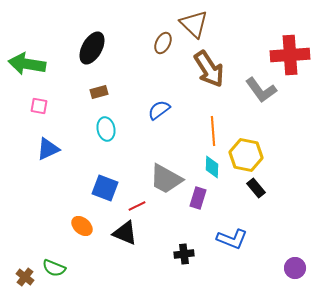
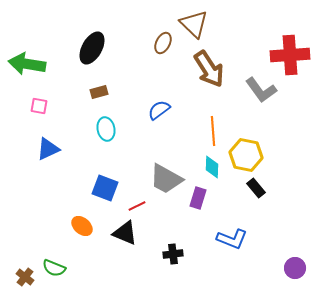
black cross: moved 11 px left
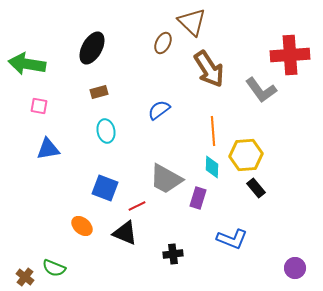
brown triangle: moved 2 px left, 2 px up
cyan ellipse: moved 2 px down
blue triangle: rotated 15 degrees clockwise
yellow hexagon: rotated 16 degrees counterclockwise
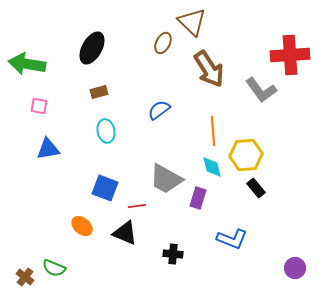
cyan diamond: rotated 15 degrees counterclockwise
red line: rotated 18 degrees clockwise
black cross: rotated 12 degrees clockwise
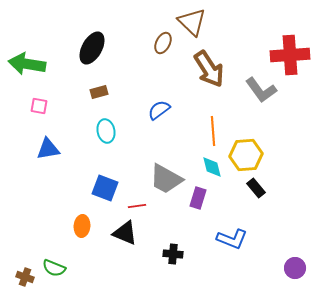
orange ellipse: rotated 55 degrees clockwise
brown cross: rotated 18 degrees counterclockwise
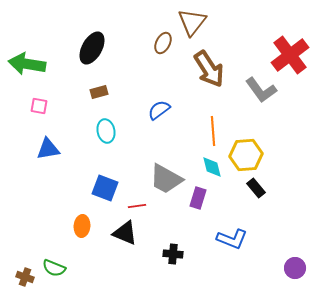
brown triangle: rotated 24 degrees clockwise
red cross: rotated 33 degrees counterclockwise
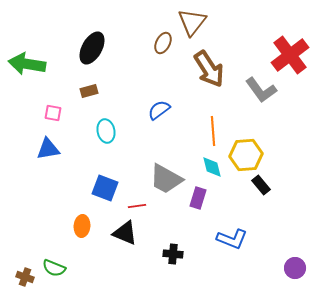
brown rectangle: moved 10 px left, 1 px up
pink square: moved 14 px right, 7 px down
black rectangle: moved 5 px right, 3 px up
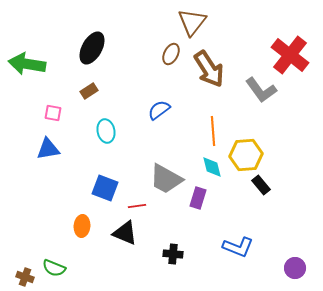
brown ellipse: moved 8 px right, 11 px down
red cross: rotated 15 degrees counterclockwise
brown rectangle: rotated 18 degrees counterclockwise
blue L-shape: moved 6 px right, 8 px down
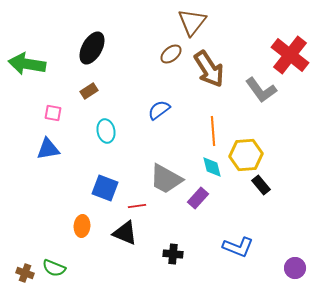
brown ellipse: rotated 25 degrees clockwise
purple rectangle: rotated 25 degrees clockwise
brown cross: moved 4 px up
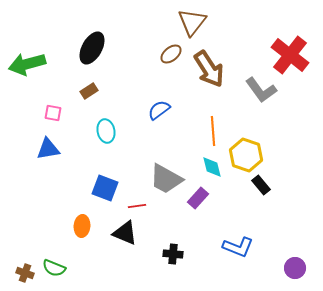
green arrow: rotated 24 degrees counterclockwise
yellow hexagon: rotated 24 degrees clockwise
